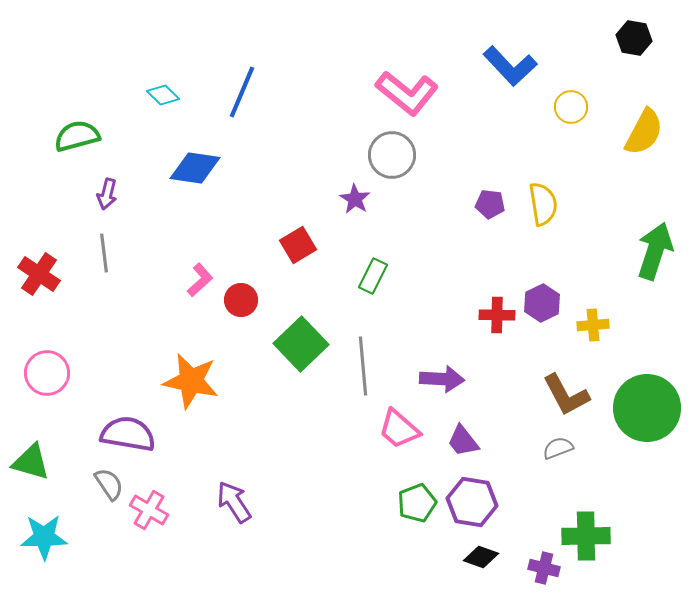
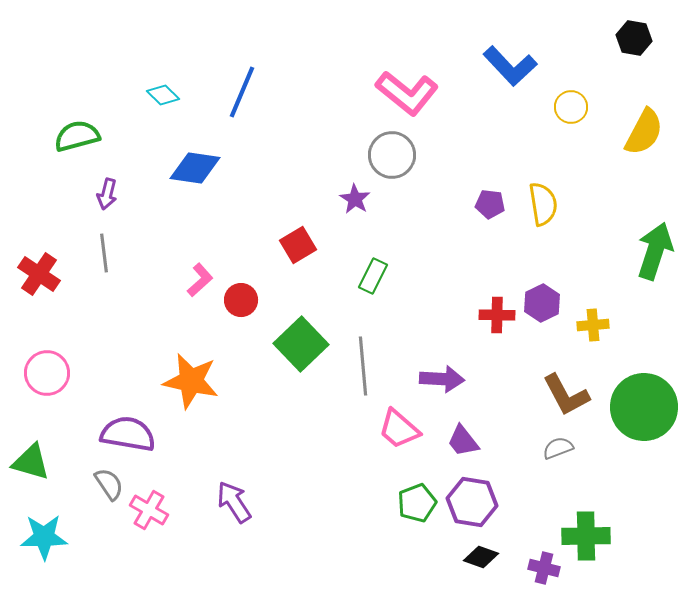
green circle at (647, 408): moved 3 px left, 1 px up
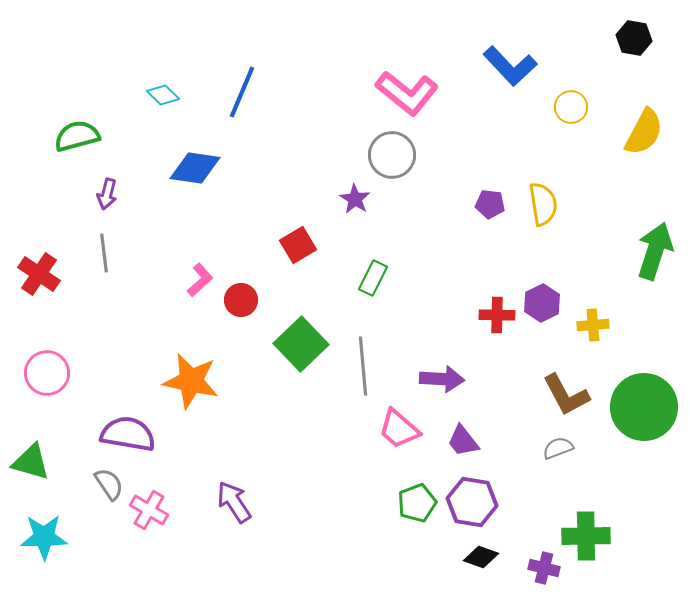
green rectangle at (373, 276): moved 2 px down
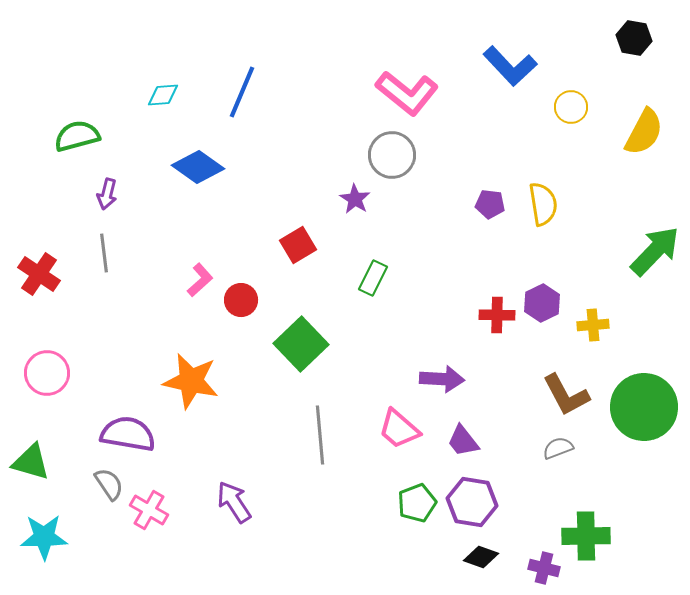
cyan diamond at (163, 95): rotated 48 degrees counterclockwise
blue diamond at (195, 168): moved 3 px right, 1 px up; rotated 27 degrees clockwise
green arrow at (655, 251): rotated 26 degrees clockwise
gray line at (363, 366): moved 43 px left, 69 px down
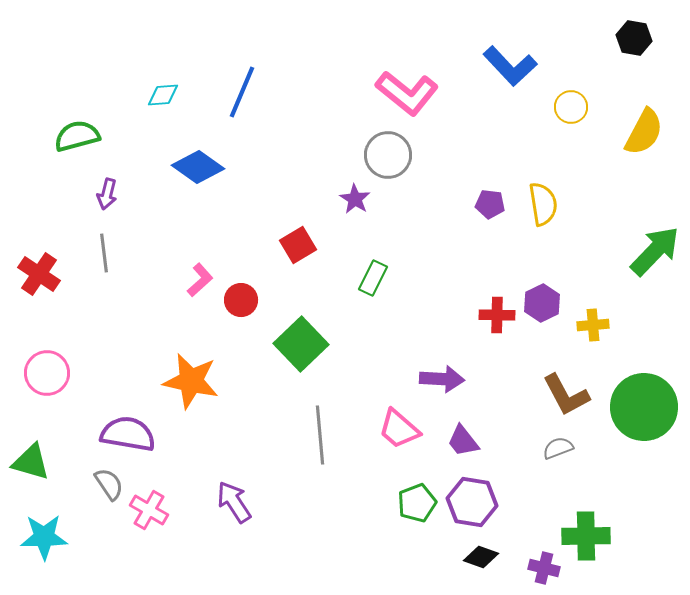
gray circle at (392, 155): moved 4 px left
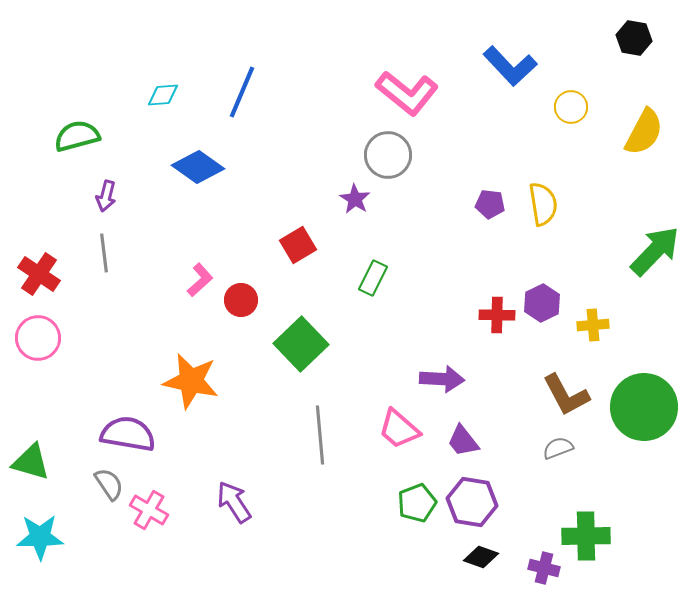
purple arrow at (107, 194): moved 1 px left, 2 px down
pink circle at (47, 373): moved 9 px left, 35 px up
cyan star at (44, 537): moved 4 px left
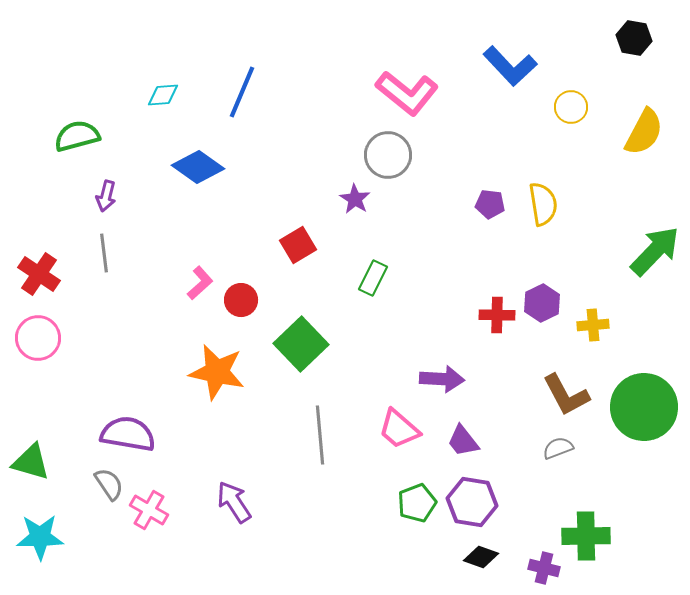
pink L-shape at (200, 280): moved 3 px down
orange star at (191, 381): moved 26 px right, 9 px up
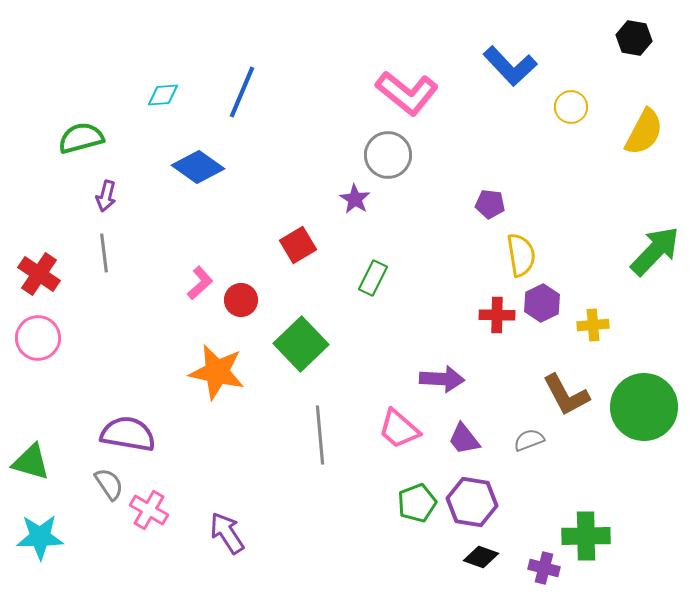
green semicircle at (77, 136): moved 4 px right, 2 px down
yellow semicircle at (543, 204): moved 22 px left, 51 px down
purple trapezoid at (463, 441): moved 1 px right, 2 px up
gray semicircle at (558, 448): moved 29 px left, 8 px up
purple arrow at (234, 502): moved 7 px left, 31 px down
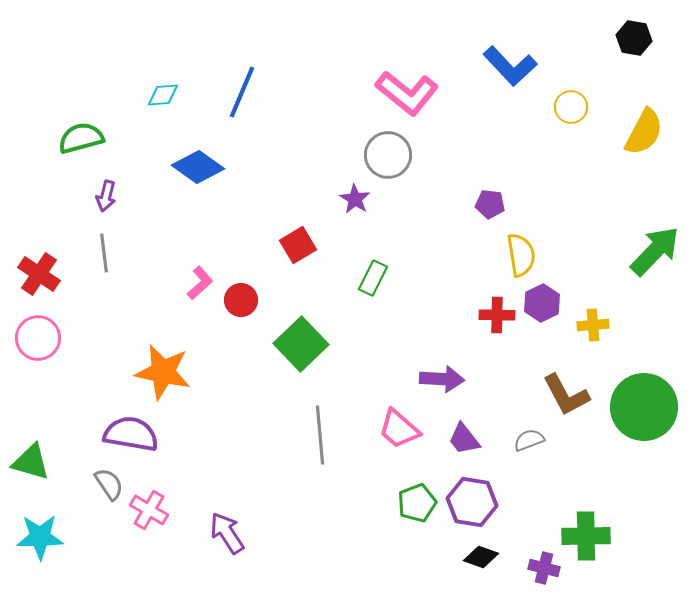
orange star at (217, 372): moved 54 px left
purple semicircle at (128, 434): moved 3 px right
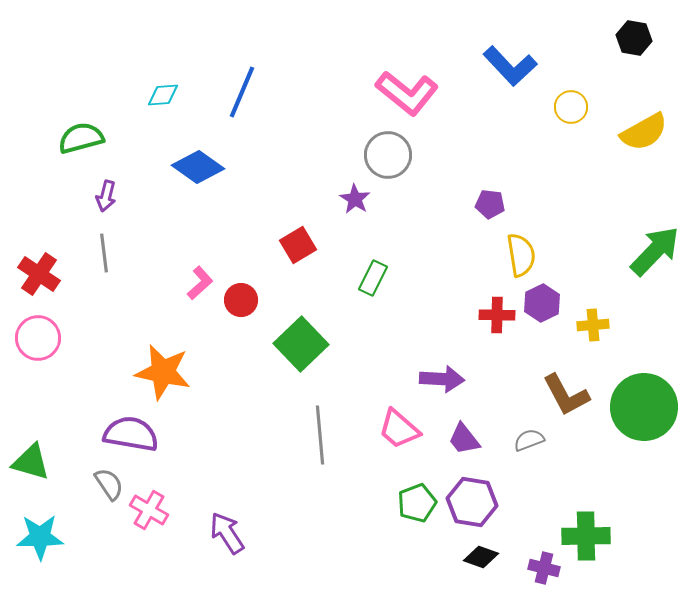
yellow semicircle at (644, 132): rotated 33 degrees clockwise
